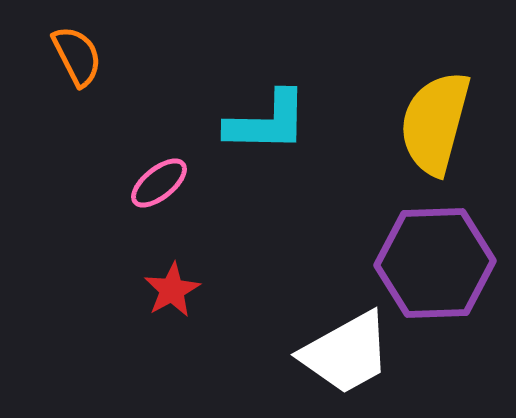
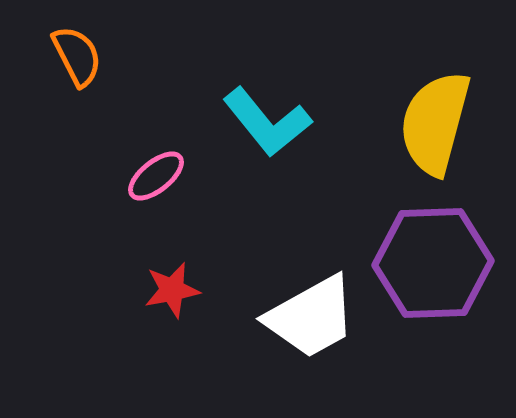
cyan L-shape: rotated 50 degrees clockwise
pink ellipse: moved 3 px left, 7 px up
purple hexagon: moved 2 px left
red star: rotated 18 degrees clockwise
white trapezoid: moved 35 px left, 36 px up
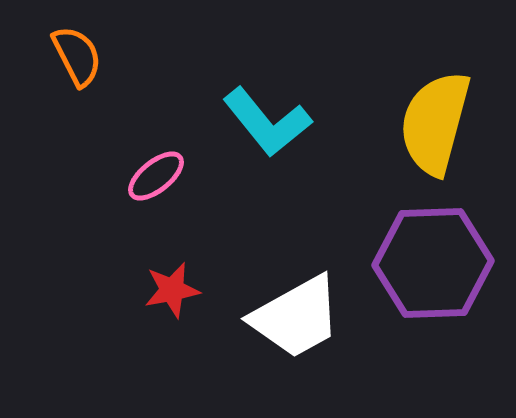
white trapezoid: moved 15 px left
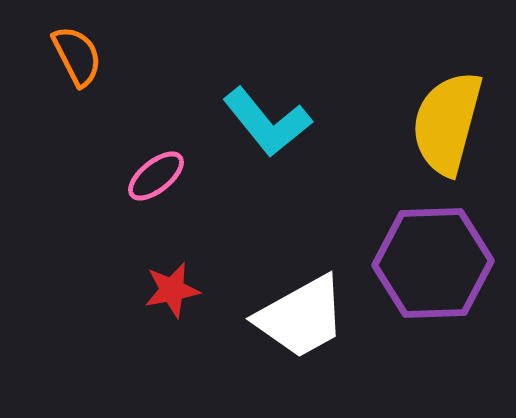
yellow semicircle: moved 12 px right
white trapezoid: moved 5 px right
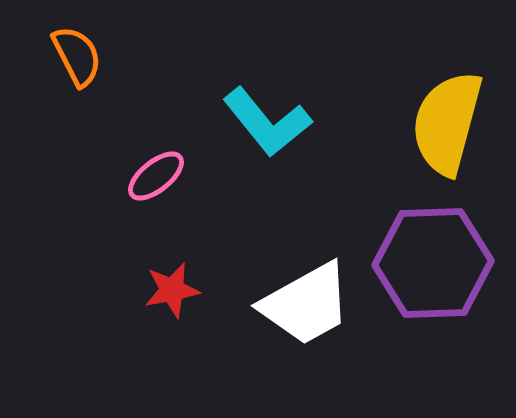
white trapezoid: moved 5 px right, 13 px up
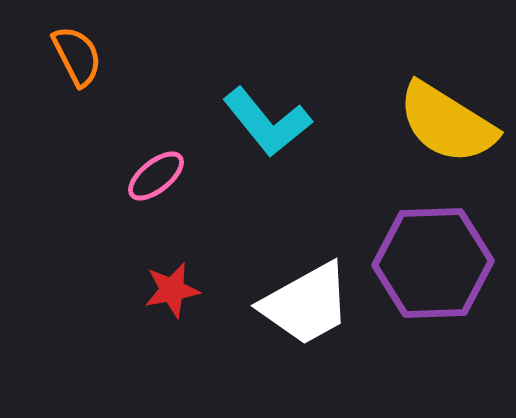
yellow semicircle: rotated 73 degrees counterclockwise
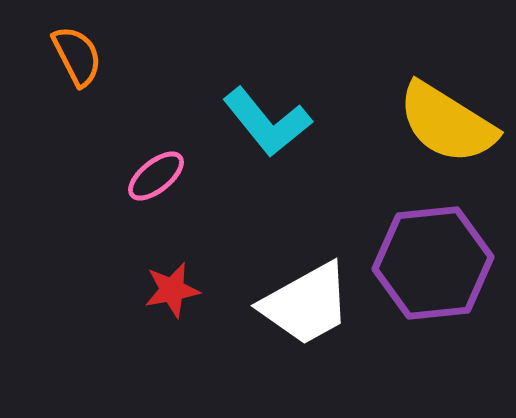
purple hexagon: rotated 4 degrees counterclockwise
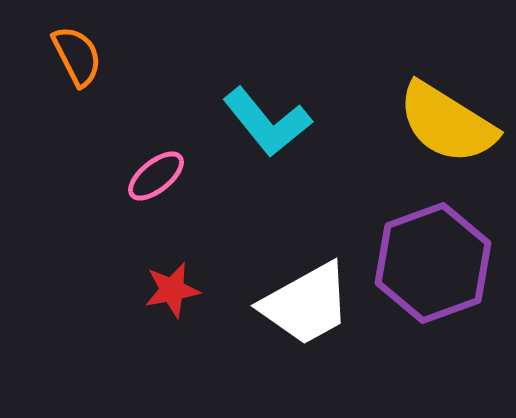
purple hexagon: rotated 14 degrees counterclockwise
